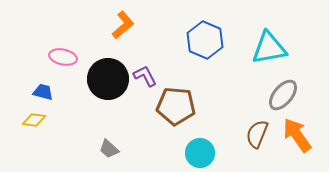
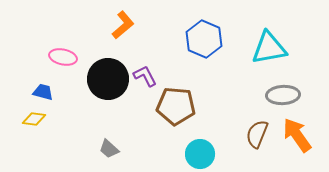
blue hexagon: moved 1 px left, 1 px up
gray ellipse: rotated 48 degrees clockwise
yellow diamond: moved 1 px up
cyan circle: moved 1 px down
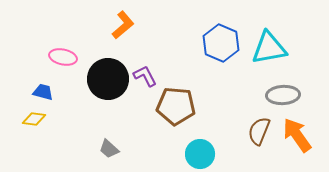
blue hexagon: moved 17 px right, 4 px down
brown semicircle: moved 2 px right, 3 px up
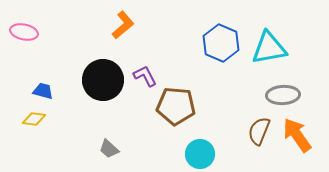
pink ellipse: moved 39 px left, 25 px up
black circle: moved 5 px left, 1 px down
blue trapezoid: moved 1 px up
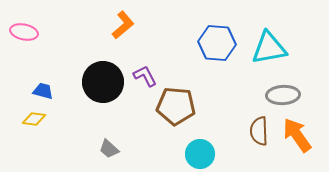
blue hexagon: moved 4 px left; rotated 18 degrees counterclockwise
black circle: moved 2 px down
brown semicircle: rotated 24 degrees counterclockwise
